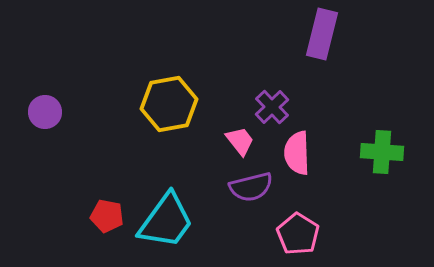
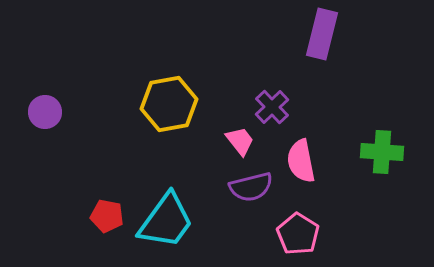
pink semicircle: moved 4 px right, 8 px down; rotated 9 degrees counterclockwise
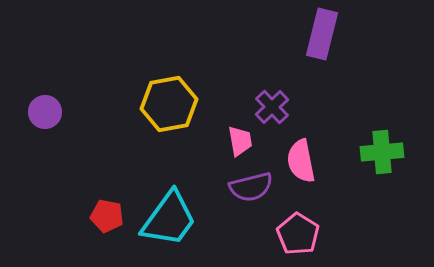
pink trapezoid: rotated 28 degrees clockwise
green cross: rotated 9 degrees counterclockwise
cyan trapezoid: moved 3 px right, 2 px up
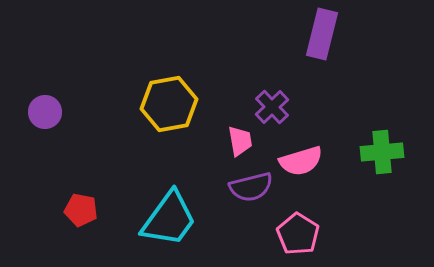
pink semicircle: rotated 96 degrees counterclockwise
red pentagon: moved 26 px left, 6 px up
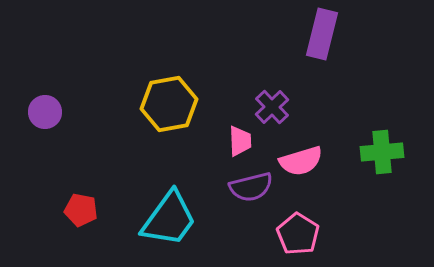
pink trapezoid: rotated 8 degrees clockwise
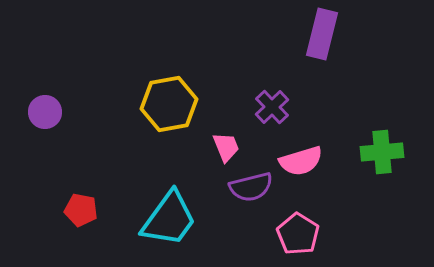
pink trapezoid: moved 14 px left, 6 px down; rotated 20 degrees counterclockwise
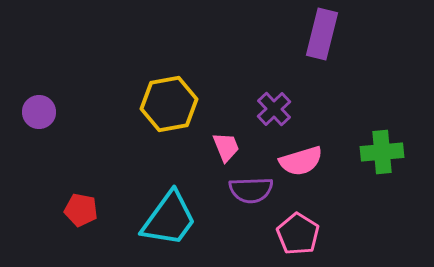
purple cross: moved 2 px right, 2 px down
purple circle: moved 6 px left
purple semicircle: moved 3 px down; rotated 12 degrees clockwise
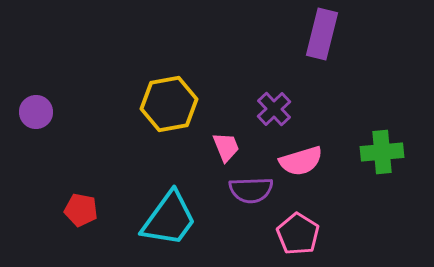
purple circle: moved 3 px left
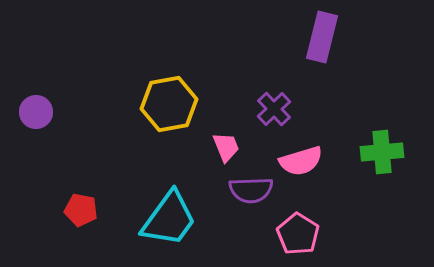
purple rectangle: moved 3 px down
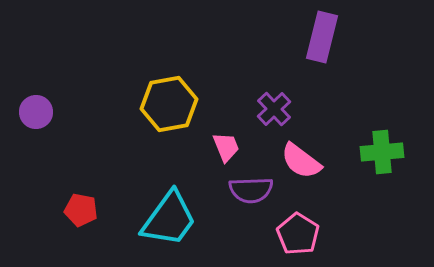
pink semicircle: rotated 54 degrees clockwise
